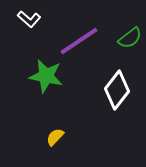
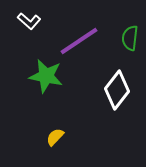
white L-shape: moved 2 px down
green semicircle: rotated 135 degrees clockwise
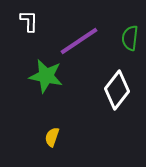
white L-shape: rotated 130 degrees counterclockwise
yellow semicircle: moved 3 px left; rotated 24 degrees counterclockwise
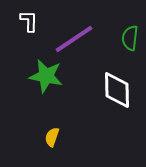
purple line: moved 5 px left, 2 px up
white diamond: rotated 39 degrees counterclockwise
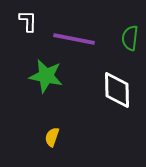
white L-shape: moved 1 px left
purple line: rotated 45 degrees clockwise
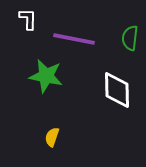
white L-shape: moved 2 px up
